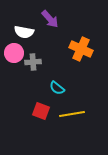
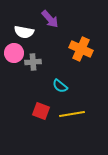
cyan semicircle: moved 3 px right, 2 px up
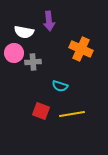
purple arrow: moved 1 px left, 2 px down; rotated 36 degrees clockwise
cyan semicircle: rotated 21 degrees counterclockwise
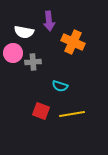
orange cross: moved 8 px left, 7 px up
pink circle: moved 1 px left
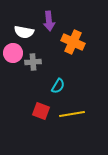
cyan semicircle: moved 2 px left; rotated 77 degrees counterclockwise
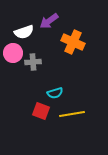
purple arrow: rotated 60 degrees clockwise
white semicircle: rotated 30 degrees counterclockwise
cyan semicircle: moved 3 px left, 7 px down; rotated 42 degrees clockwise
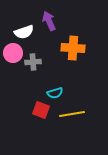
purple arrow: rotated 102 degrees clockwise
orange cross: moved 6 px down; rotated 20 degrees counterclockwise
red square: moved 1 px up
